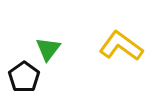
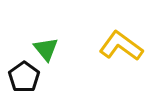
green triangle: moved 2 px left; rotated 16 degrees counterclockwise
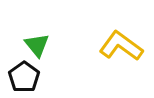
green triangle: moved 9 px left, 4 px up
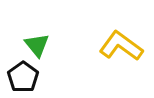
black pentagon: moved 1 px left
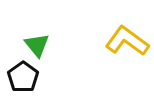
yellow L-shape: moved 6 px right, 5 px up
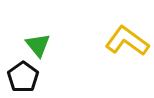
green triangle: moved 1 px right
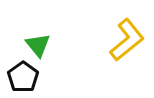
yellow L-shape: moved 1 px up; rotated 105 degrees clockwise
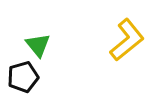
black pentagon: rotated 20 degrees clockwise
